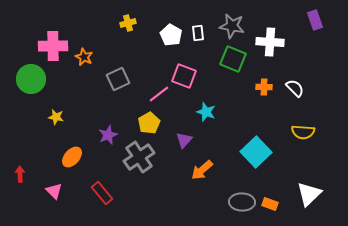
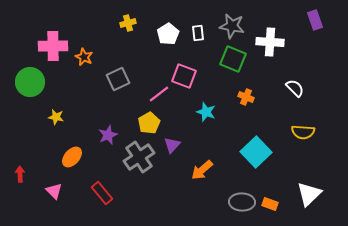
white pentagon: moved 3 px left, 1 px up; rotated 10 degrees clockwise
green circle: moved 1 px left, 3 px down
orange cross: moved 18 px left, 10 px down; rotated 21 degrees clockwise
purple triangle: moved 12 px left, 5 px down
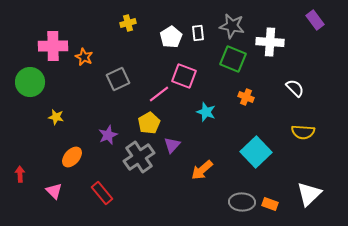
purple rectangle: rotated 18 degrees counterclockwise
white pentagon: moved 3 px right, 3 px down
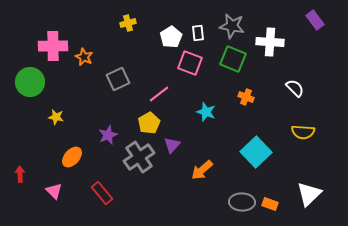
pink square: moved 6 px right, 13 px up
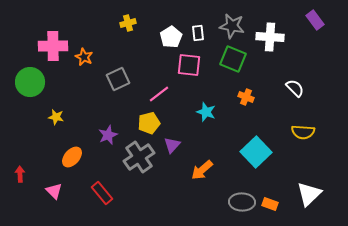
white cross: moved 5 px up
pink square: moved 1 px left, 2 px down; rotated 15 degrees counterclockwise
yellow pentagon: rotated 15 degrees clockwise
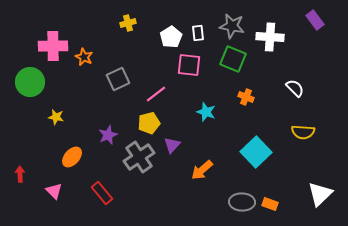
pink line: moved 3 px left
white triangle: moved 11 px right
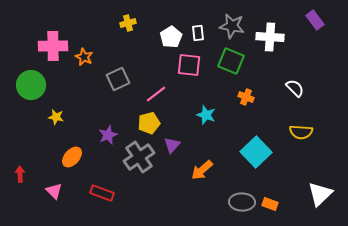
green square: moved 2 px left, 2 px down
green circle: moved 1 px right, 3 px down
cyan star: moved 3 px down
yellow semicircle: moved 2 px left
red rectangle: rotated 30 degrees counterclockwise
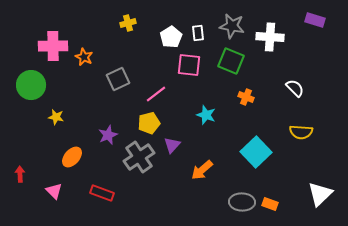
purple rectangle: rotated 36 degrees counterclockwise
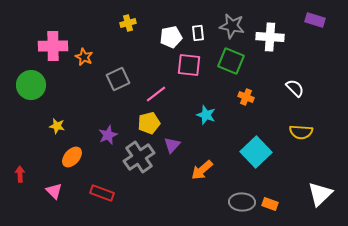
white pentagon: rotated 20 degrees clockwise
yellow star: moved 1 px right, 9 px down
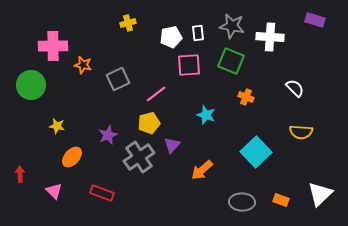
orange star: moved 1 px left, 8 px down; rotated 12 degrees counterclockwise
pink square: rotated 10 degrees counterclockwise
orange rectangle: moved 11 px right, 4 px up
